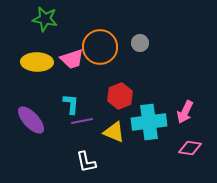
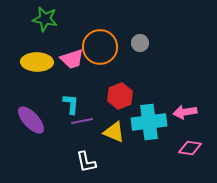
pink arrow: rotated 55 degrees clockwise
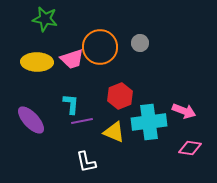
pink arrow: moved 1 px left, 1 px up; rotated 150 degrees counterclockwise
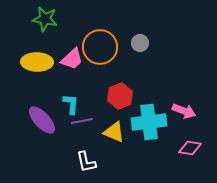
pink trapezoid: rotated 25 degrees counterclockwise
purple ellipse: moved 11 px right
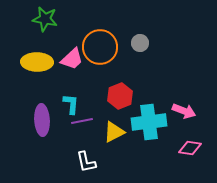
purple ellipse: rotated 40 degrees clockwise
yellow triangle: rotated 50 degrees counterclockwise
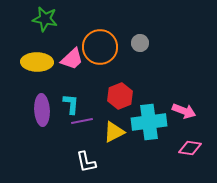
purple ellipse: moved 10 px up
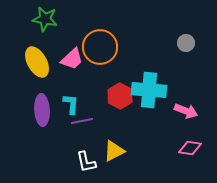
gray circle: moved 46 px right
yellow ellipse: rotated 60 degrees clockwise
red hexagon: rotated 10 degrees counterclockwise
pink arrow: moved 2 px right
cyan cross: moved 32 px up; rotated 12 degrees clockwise
yellow triangle: moved 19 px down
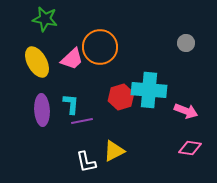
red hexagon: moved 1 px right, 1 px down; rotated 15 degrees clockwise
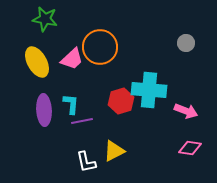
red hexagon: moved 4 px down
purple ellipse: moved 2 px right
